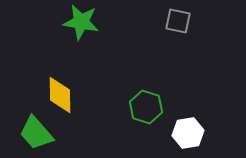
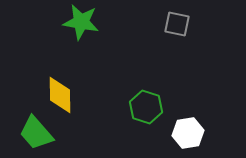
gray square: moved 1 px left, 3 px down
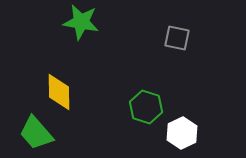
gray square: moved 14 px down
yellow diamond: moved 1 px left, 3 px up
white hexagon: moved 6 px left; rotated 16 degrees counterclockwise
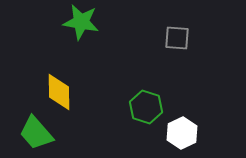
gray square: rotated 8 degrees counterclockwise
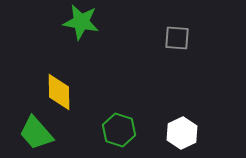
green hexagon: moved 27 px left, 23 px down
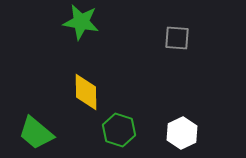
yellow diamond: moved 27 px right
green trapezoid: rotated 9 degrees counterclockwise
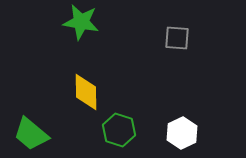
green trapezoid: moved 5 px left, 1 px down
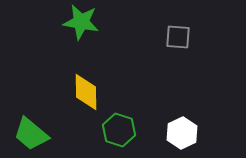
gray square: moved 1 px right, 1 px up
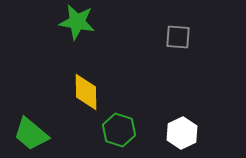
green star: moved 4 px left
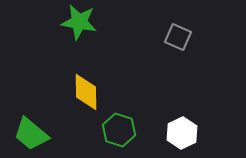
green star: moved 2 px right
gray square: rotated 20 degrees clockwise
